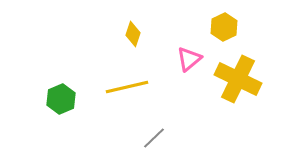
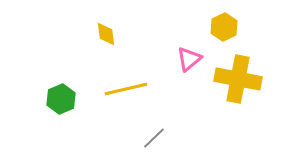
yellow diamond: moved 27 px left; rotated 25 degrees counterclockwise
yellow cross: rotated 15 degrees counterclockwise
yellow line: moved 1 px left, 2 px down
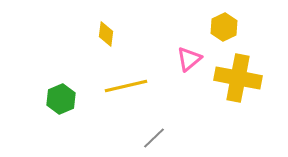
yellow diamond: rotated 15 degrees clockwise
yellow cross: moved 1 px up
yellow line: moved 3 px up
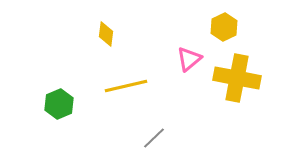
yellow cross: moved 1 px left
green hexagon: moved 2 px left, 5 px down
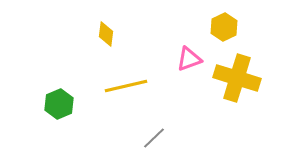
pink triangle: rotated 20 degrees clockwise
yellow cross: rotated 6 degrees clockwise
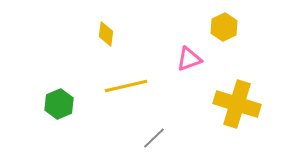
yellow cross: moved 26 px down
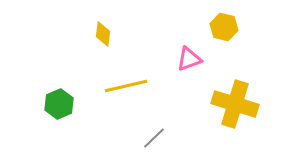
yellow hexagon: rotated 20 degrees counterclockwise
yellow diamond: moved 3 px left
yellow cross: moved 2 px left
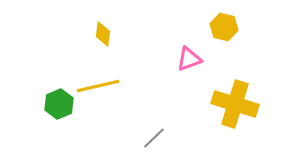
yellow line: moved 28 px left
